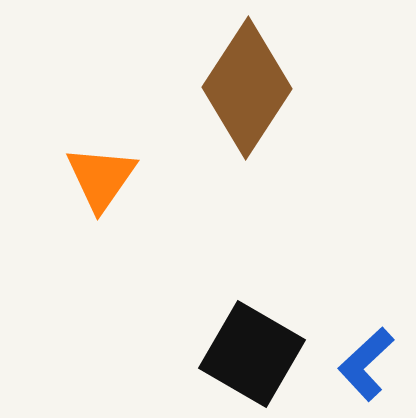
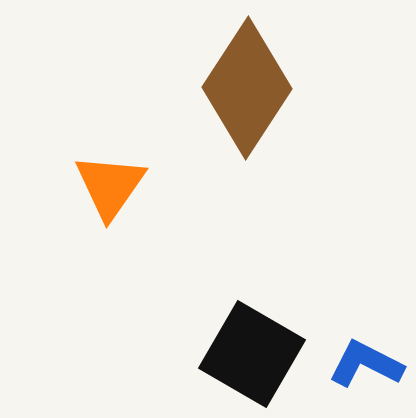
orange triangle: moved 9 px right, 8 px down
blue L-shape: rotated 70 degrees clockwise
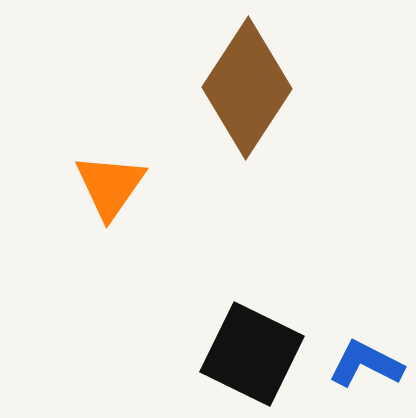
black square: rotated 4 degrees counterclockwise
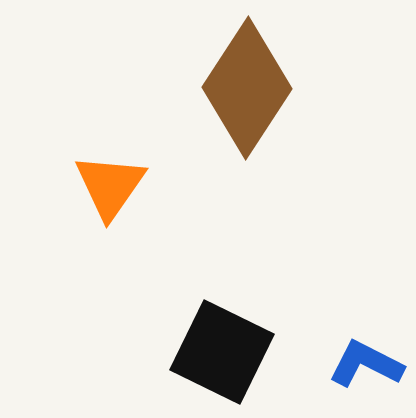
black square: moved 30 px left, 2 px up
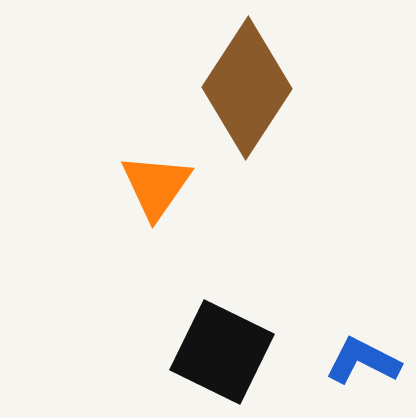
orange triangle: moved 46 px right
blue L-shape: moved 3 px left, 3 px up
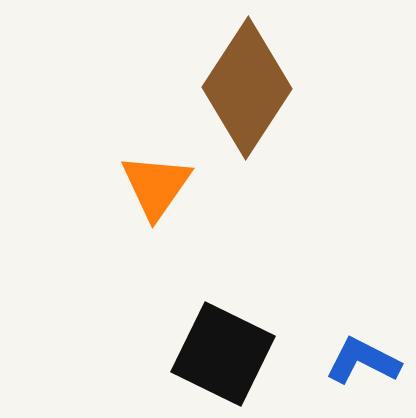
black square: moved 1 px right, 2 px down
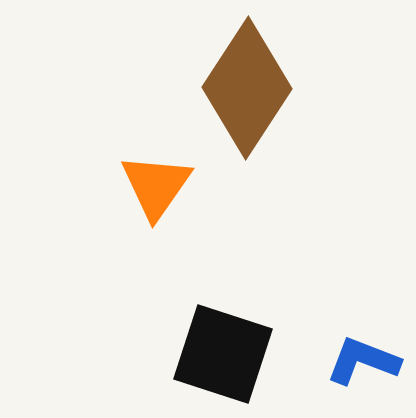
black square: rotated 8 degrees counterclockwise
blue L-shape: rotated 6 degrees counterclockwise
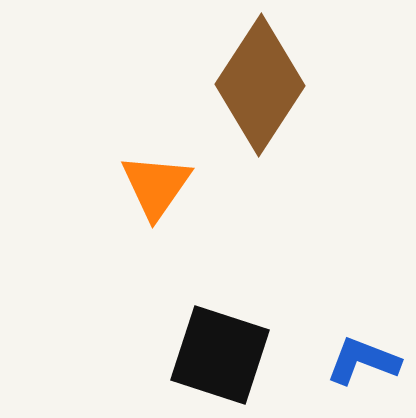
brown diamond: moved 13 px right, 3 px up
black square: moved 3 px left, 1 px down
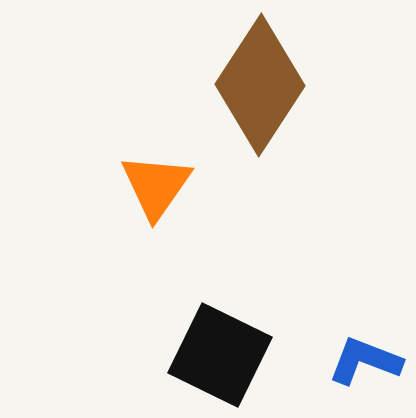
black square: rotated 8 degrees clockwise
blue L-shape: moved 2 px right
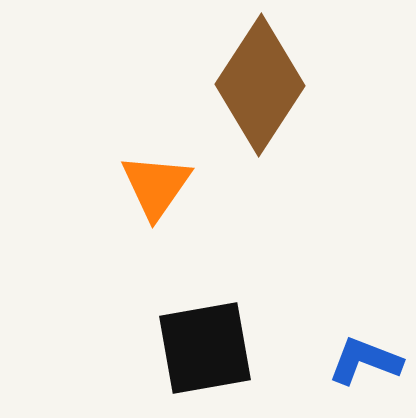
black square: moved 15 px left, 7 px up; rotated 36 degrees counterclockwise
